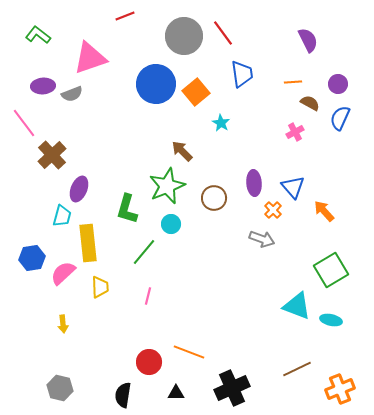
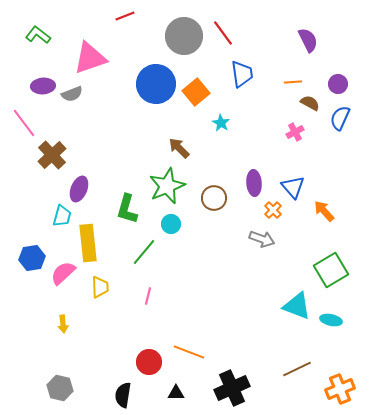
brown arrow at (182, 151): moved 3 px left, 3 px up
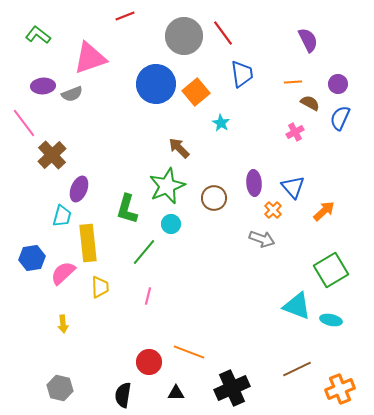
orange arrow at (324, 211): rotated 90 degrees clockwise
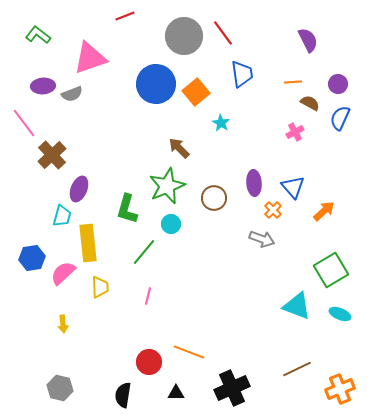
cyan ellipse at (331, 320): moved 9 px right, 6 px up; rotated 10 degrees clockwise
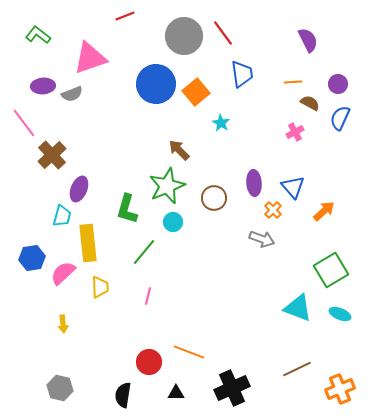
brown arrow at (179, 148): moved 2 px down
cyan circle at (171, 224): moved 2 px right, 2 px up
cyan triangle at (297, 306): moved 1 px right, 2 px down
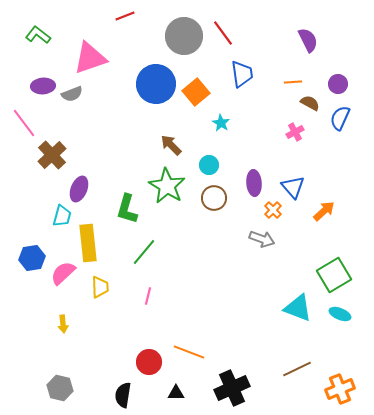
brown arrow at (179, 150): moved 8 px left, 5 px up
green star at (167, 186): rotated 18 degrees counterclockwise
cyan circle at (173, 222): moved 36 px right, 57 px up
green square at (331, 270): moved 3 px right, 5 px down
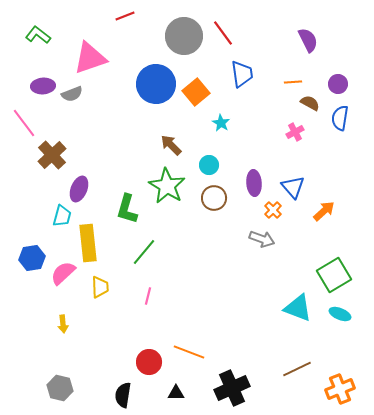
blue semicircle at (340, 118): rotated 15 degrees counterclockwise
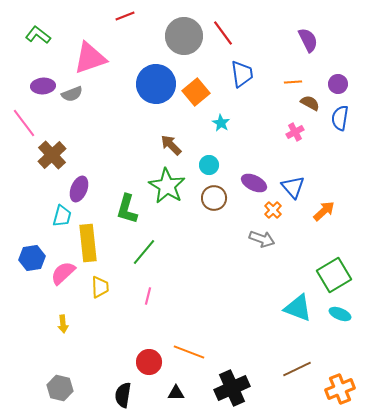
purple ellipse at (254, 183): rotated 60 degrees counterclockwise
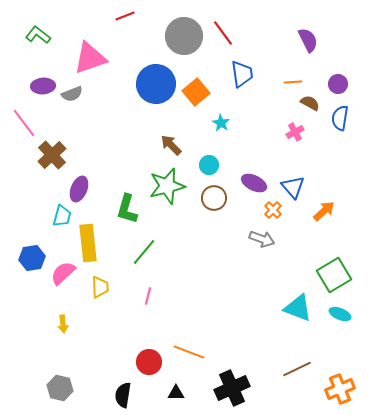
green star at (167, 186): rotated 27 degrees clockwise
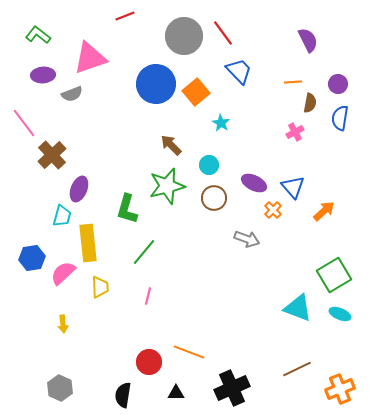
blue trapezoid at (242, 74): moved 3 px left, 3 px up; rotated 36 degrees counterclockwise
purple ellipse at (43, 86): moved 11 px up
brown semicircle at (310, 103): rotated 72 degrees clockwise
gray arrow at (262, 239): moved 15 px left
gray hexagon at (60, 388): rotated 10 degrees clockwise
